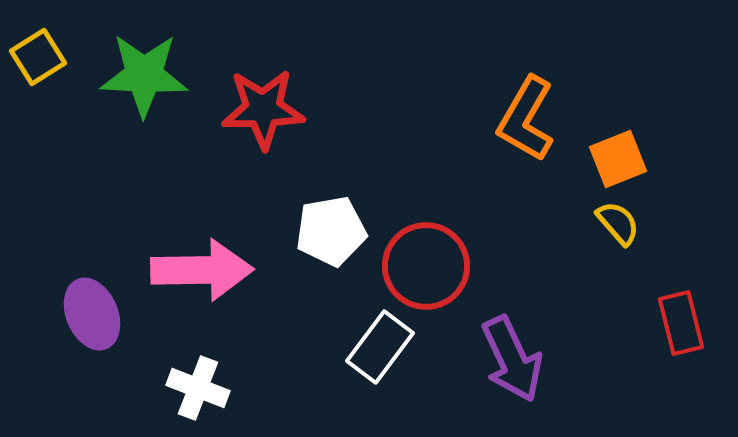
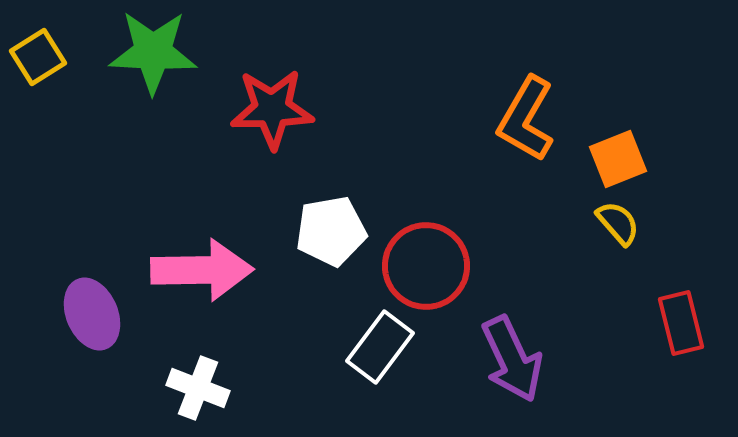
green star: moved 9 px right, 23 px up
red star: moved 9 px right
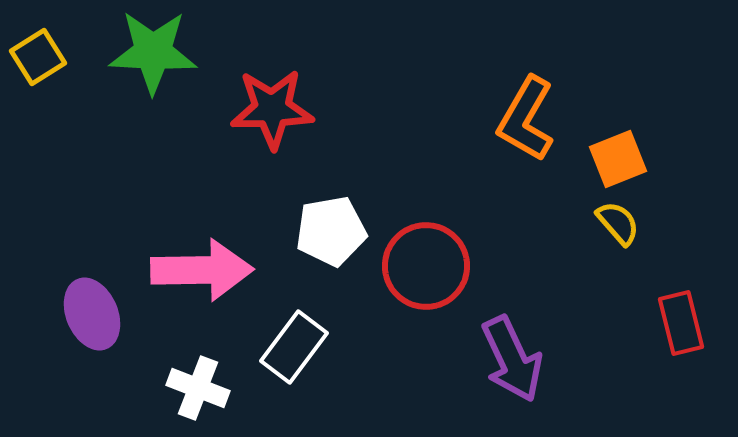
white rectangle: moved 86 px left
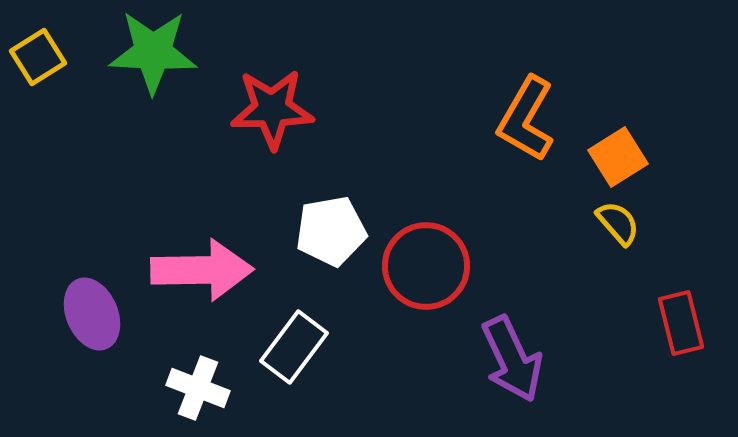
orange square: moved 2 px up; rotated 10 degrees counterclockwise
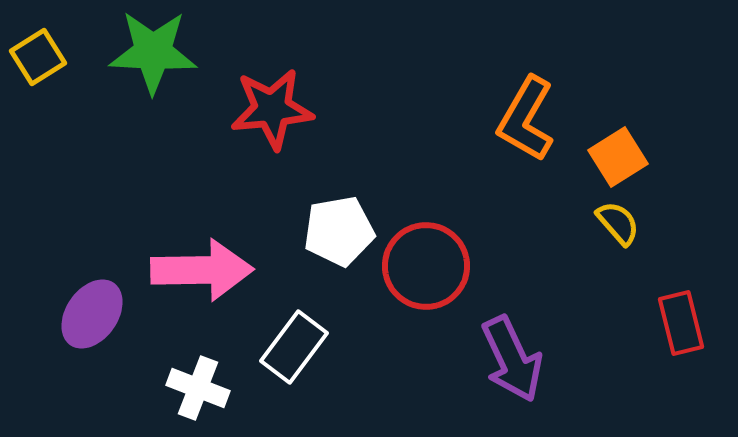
red star: rotated 4 degrees counterclockwise
white pentagon: moved 8 px right
purple ellipse: rotated 58 degrees clockwise
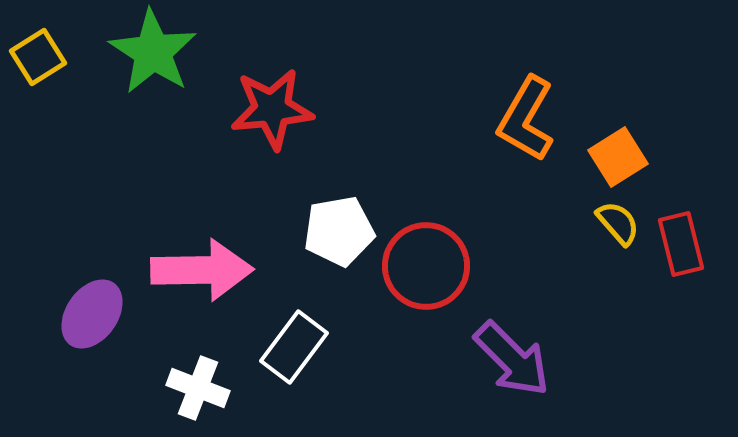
green star: rotated 30 degrees clockwise
red rectangle: moved 79 px up
purple arrow: rotated 20 degrees counterclockwise
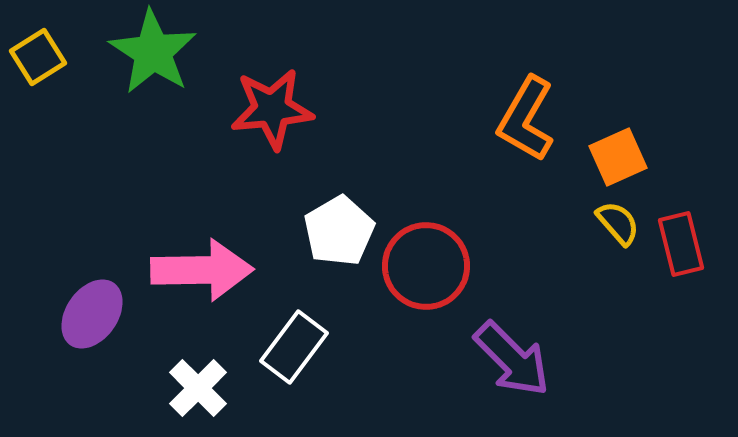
orange square: rotated 8 degrees clockwise
white pentagon: rotated 20 degrees counterclockwise
white cross: rotated 24 degrees clockwise
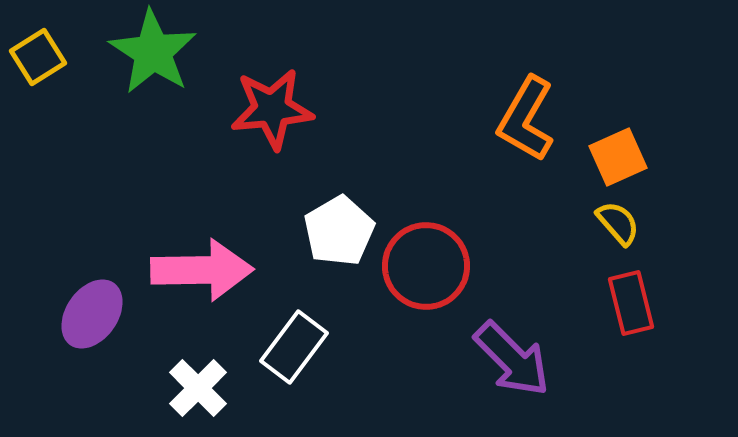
red rectangle: moved 50 px left, 59 px down
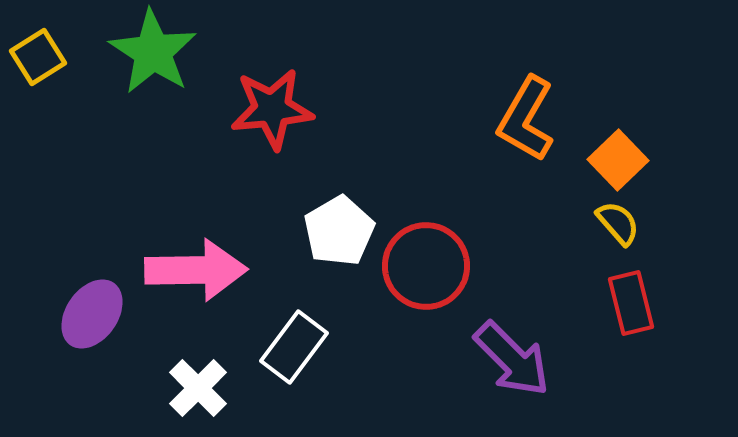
orange square: moved 3 px down; rotated 20 degrees counterclockwise
pink arrow: moved 6 px left
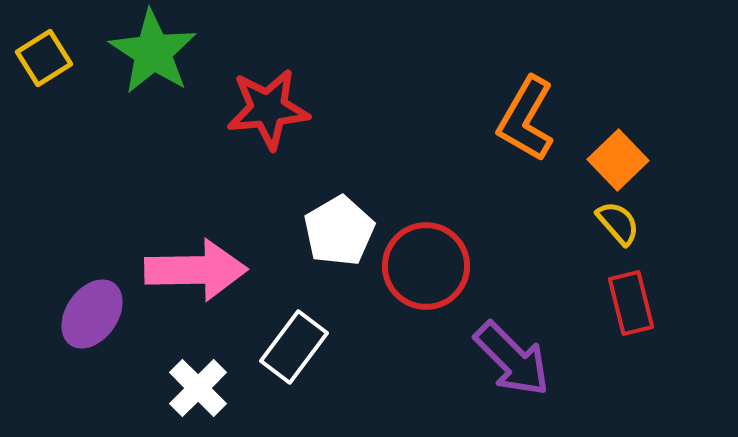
yellow square: moved 6 px right, 1 px down
red star: moved 4 px left
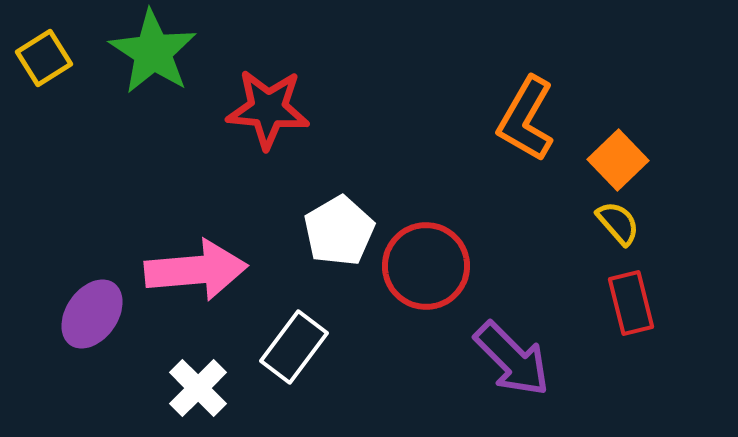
red star: rotated 10 degrees clockwise
pink arrow: rotated 4 degrees counterclockwise
